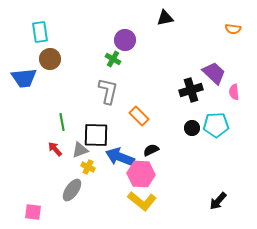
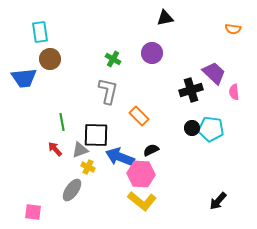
purple circle: moved 27 px right, 13 px down
cyan pentagon: moved 5 px left, 4 px down; rotated 10 degrees clockwise
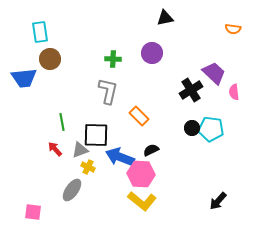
green cross: rotated 28 degrees counterclockwise
black cross: rotated 15 degrees counterclockwise
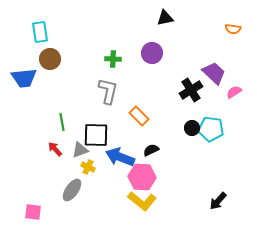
pink semicircle: rotated 63 degrees clockwise
pink hexagon: moved 1 px right, 3 px down
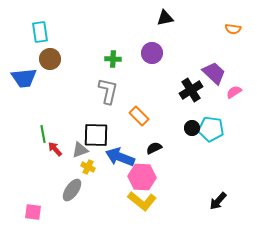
green line: moved 19 px left, 12 px down
black semicircle: moved 3 px right, 2 px up
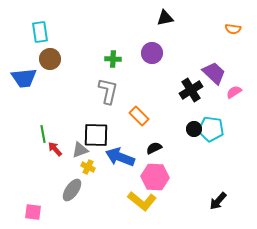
black circle: moved 2 px right, 1 px down
pink hexagon: moved 13 px right
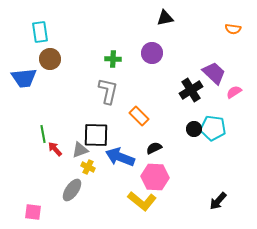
cyan pentagon: moved 2 px right, 1 px up
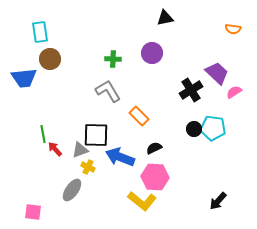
purple trapezoid: moved 3 px right
gray L-shape: rotated 44 degrees counterclockwise
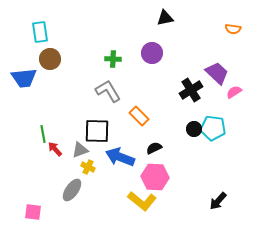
black square: moved 1 px right, 4 px up
